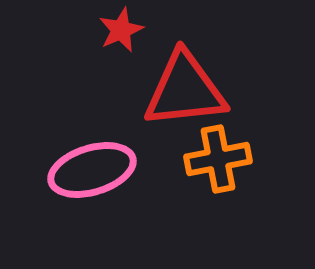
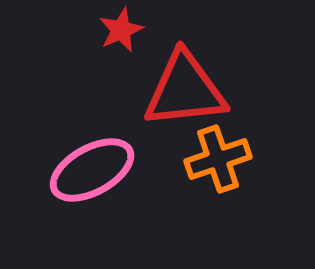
orange cross: rotated 8 degrees counterclockwise
pink ellipse: rotated 12 degrees counterclockwise
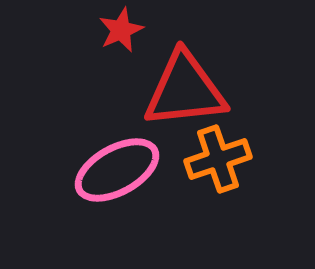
pink ellipse: moved 25 px right
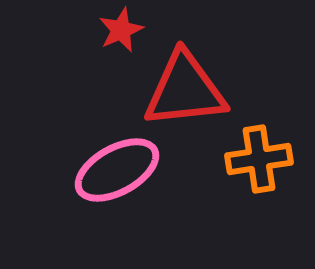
orange cross: moved 41 px right; rotated 10 degrees clockwise
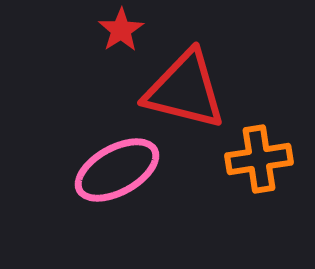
red star: rotated 9 degrees counterclockwise
red triangle: rotated 20 degrees clockwise
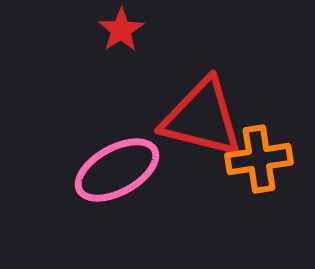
red triangle: moved 17 px right, 28 px down
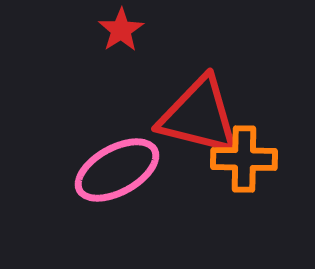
red triangle: moved 3 px left, 2 px up
orange cross: moved 15 px left; rotated 10 degrees clockwise
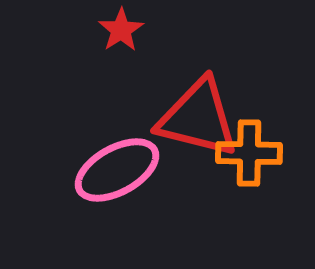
red triangle: moved 1 px left, 2 px down
orange cross: moved 5 px right, 6 px up
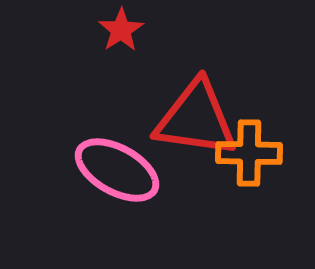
red triangle: moved 2 px left, 1 px down; rotated 6 degrees counterclockwise
pink ellipse: rotated 58 degrees clockwise
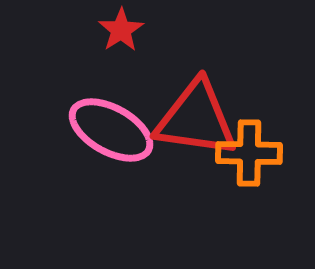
pink ellipse: moved 6 px left, 40 px up
